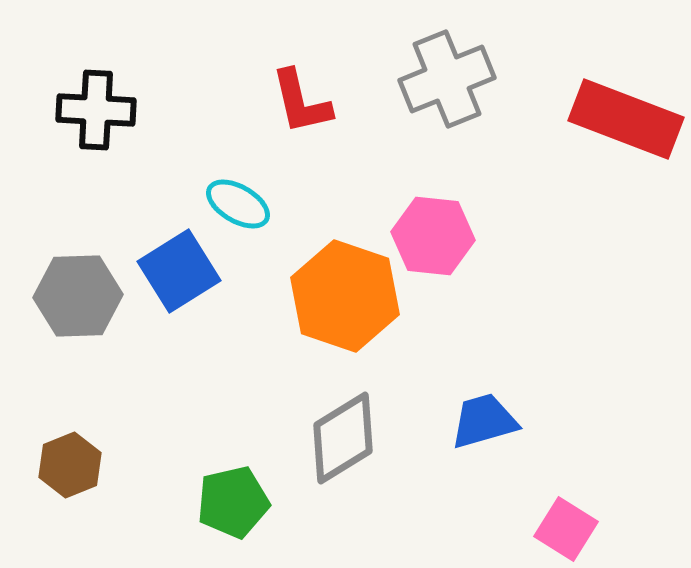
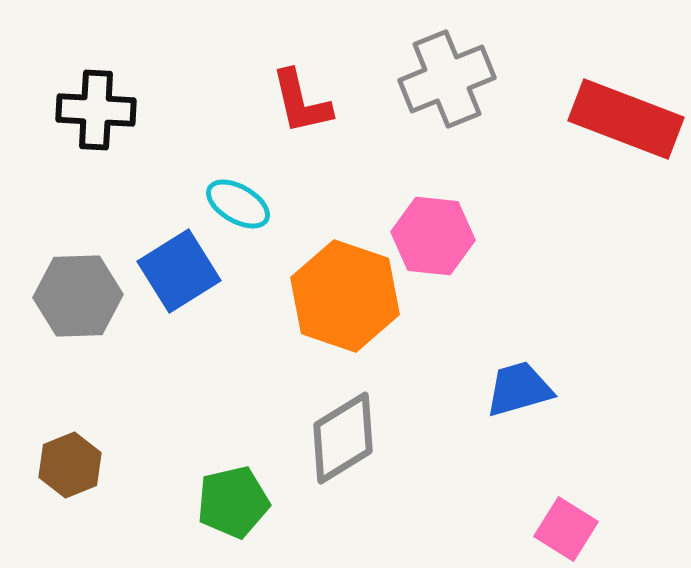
blue trapezoid: moved 35 px right, 32 px up
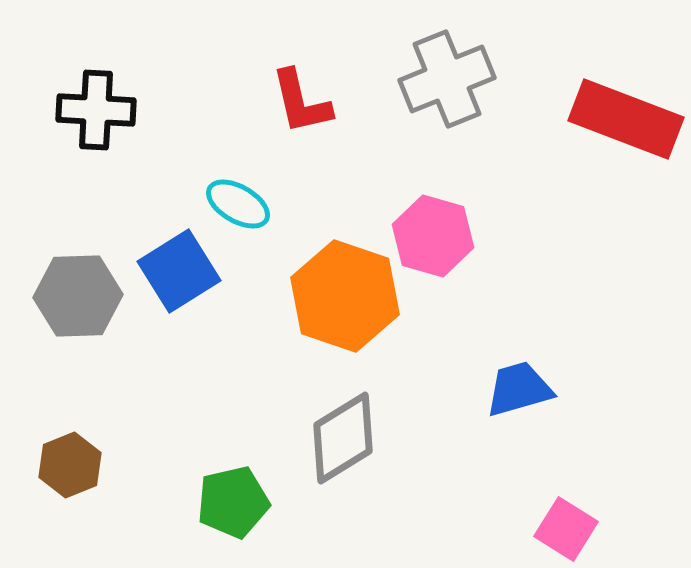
pink hexagon: rotated 10 degrees clockwise
